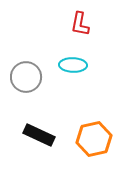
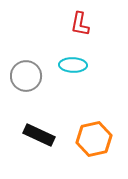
gray circle: moved 1 px up
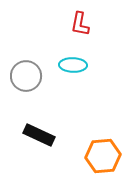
orange hexagon: moved 9 px right, 17 px down; rotated 8 degrees clockwise
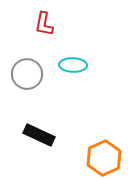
red L-shape: moved 36 px left
gray circle: moved 1 px right, 2 px up
orange hexagon: moved 1 px right, 2 px down; rotated 20 degrees counterclockwise
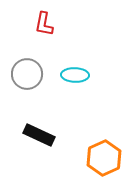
cyan ellipse: moved 2 px right, 10 px down
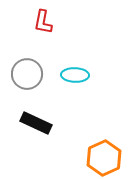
red L-shape: moved 1 px left, 2 px up
black rectangle: moved 3 px left, 12 px up
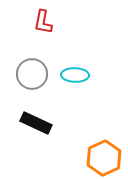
gray circle: moved 5 px right
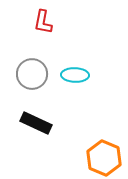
orange hexagon: rotated 12 degrees counterclockwise
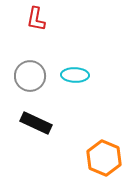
red L-shape: moved 7 px left, 3 px up
gray circle: moved 2 px left, 2 px down
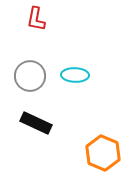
orange hexagon: moved 1 px left, 5 px up
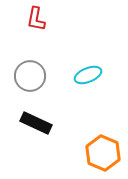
cyan ellipse: moved 13 px right; rotated 24 degrees counterclockwise
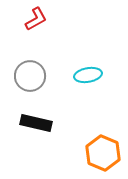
red L-shape: rotated 130 degrees counterclockwise
cyan ellipse: rotated 12 degrees clockwise
black rectangle: rotated 12 degrees counterclockwise
